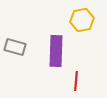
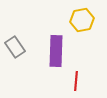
gray rectangle: rotated 40 degrees clockwise
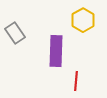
yellow hexagon: moved 1 px right; rotated 20 degrees counterclockwise
gray rectangle: moved 14 px up
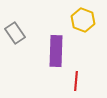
yellow hexagon: rotated 10 degrees counterclockwise
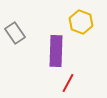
yellow hexagon: moved 2 px left, 2 px down
red line: moved 8 px left, 2 px down; rotated 24 degrees clockwise
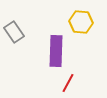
yellow hexagon: rotated 15 degrees counterclockwise
gray rectangle: moved 1 px left, 1 px up
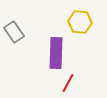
yellow hexagon: moved 1 px left
purple rectangle: moved 2 px down
